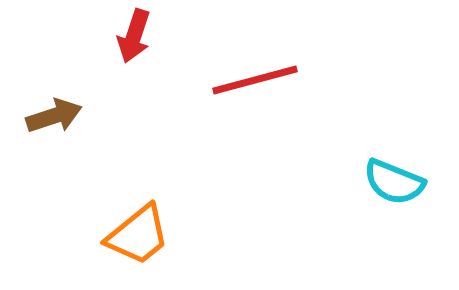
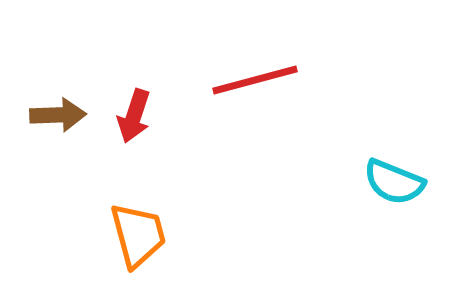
red arrow: moved 80 px down
brown arrow: moved 4 px right, 1 px up; rotated 16 degrees clockwise
orange trapezoid: rotated 66 degrees counterclockwise
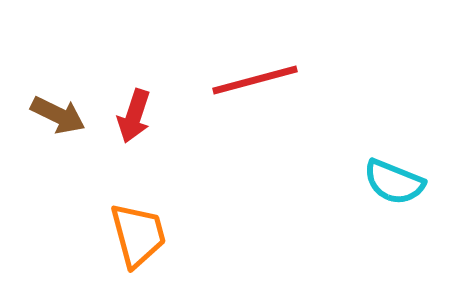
brown arrow: rotated 28 degrees clockwise
